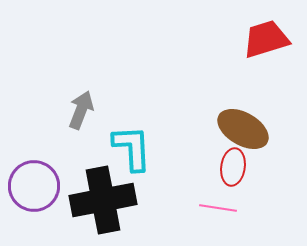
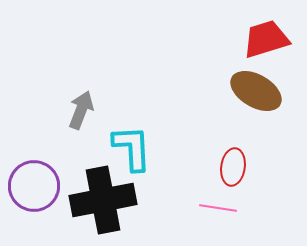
brown ellipse: moved 13 px right, 38 px up
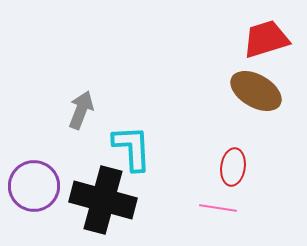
black cross: rotated 26 degrees clockwise
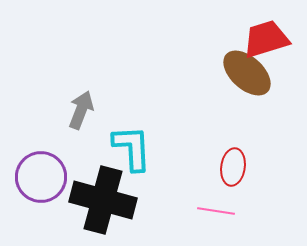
brown ellipse: moved 9 px left, 18 px up; rotated 12 degrees clockwise
purple circle: moved 7 px right, 9 px up
pink line: moved 2 px left, 3 px down
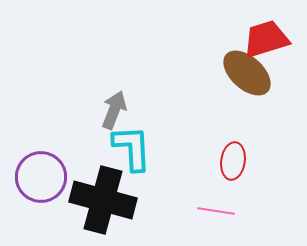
gray arrow: moved 33 px right
red ellipse: moved 6 px up
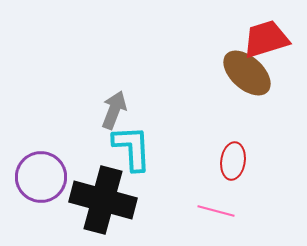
pink line: rotated 6 degrees clockwise
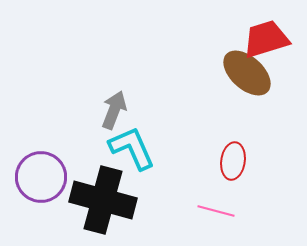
cyan L-shape: rotated 21 degrees counterclockwise
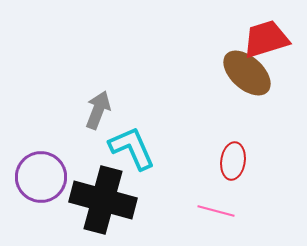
gray arrow: moved 16 px left
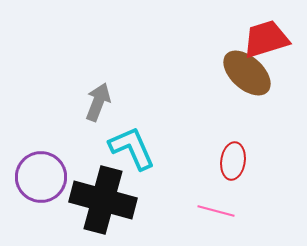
gray arrow: moved 8 px up
